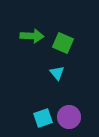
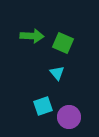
cyan square: moved 12 px up
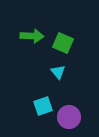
cyan triangle: moved 1 px right, 1 px up
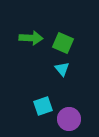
green arrow: moved 1 px left, 2 px down
cyan triangle: moved 4 px right, 3 px up
purple circle: moved 2 px down
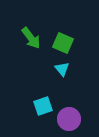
green arrow: rotated 50 degrees clockwise
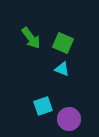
cyan triangle: rotated 28 degrees counterclockwise
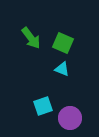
purple circle: moved 1 px right, 1 px up
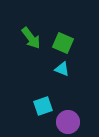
purple circle: moved 2 px left, 4 px down
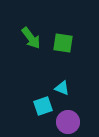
green square: rotated 15 degrees counterclockwise
cyan triangle: moved 19 px down
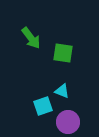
green square: moved 10 px down
cyan triangle: moved 3 px down
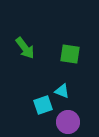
green arrow: moved 6 px left, 10 px down
green square: moved 7 px right, 1 px down
cyan square: moved 1 px up
